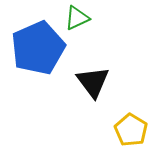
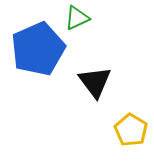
blue pentagon: moved 1 px down
black triangle: moved 2 px right
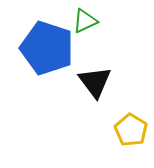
green triangle: moved 8 px right, 3 px down
blue pentagon: moved 9 px right, 1 px up; rotated 30 degrees counterclockwise
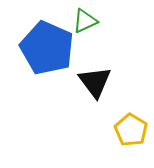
blue pentagon: rotated 6 degrees clockwise
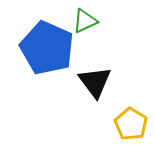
yellow pentagon: moved 6 px up
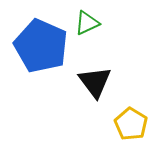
green triangle: moved 2 px right, 2 px down
blue pentagon: moved 6 px left, 2 px up
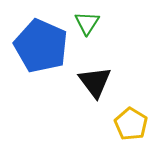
green triangle: rotated 32 degrees counterclockwise
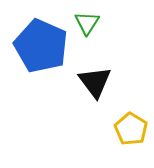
yellow pentagon: moved 5 px down
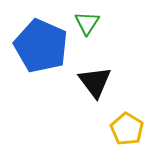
yellow pentagon: moved 4 px left
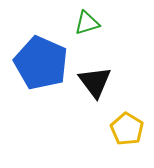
green triangle: rotated 40 degrees clockwise
blue pentagon: moved 17 px down
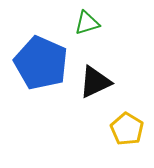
black triangle: rotated 42 degrees clockwise
